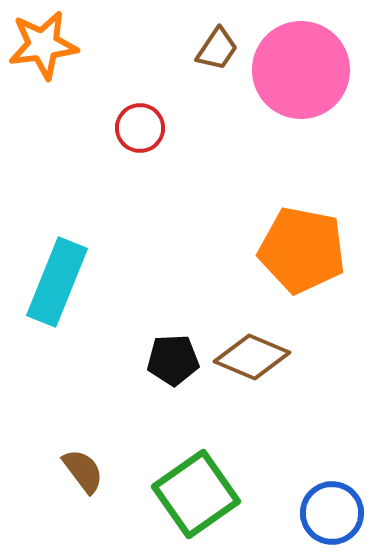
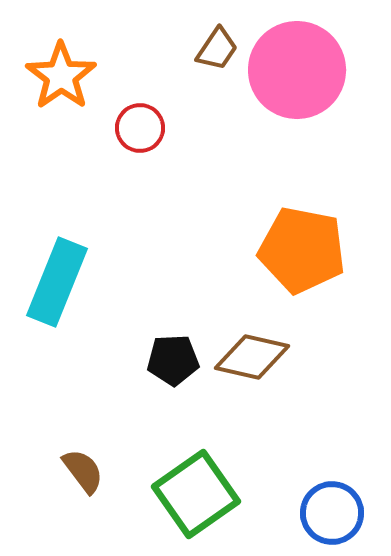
orange star: moved 18 px right, 31 px down; rotated 28 degrees counterclockwise
pink circle: moved 4 px left
brown diamond: rotated 10 degrees counterclockwise
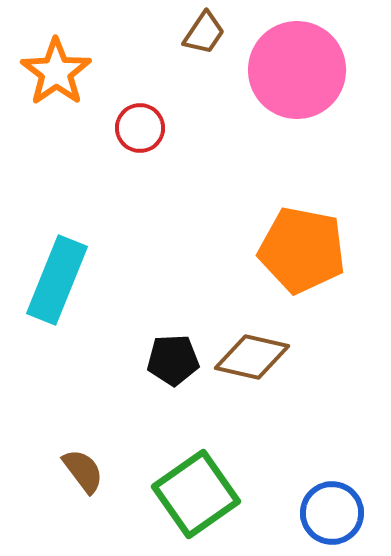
brown trapezoid: moved 13 px left, 16 px up
orange star: moved 5 px left, 4 px up
cyan rectangle: moved 2 px up
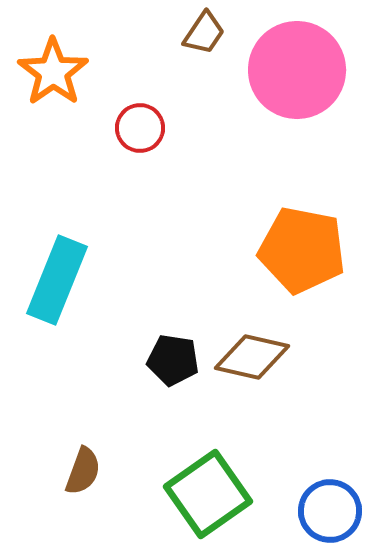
orange star: moved 3 px left
black pentagon: rotated 12 degrees clockwise
brown semicircle: rotated 57 degrees clockwise
green square: moved 12 px right
blue circle: moved 2 px left, 2 px up
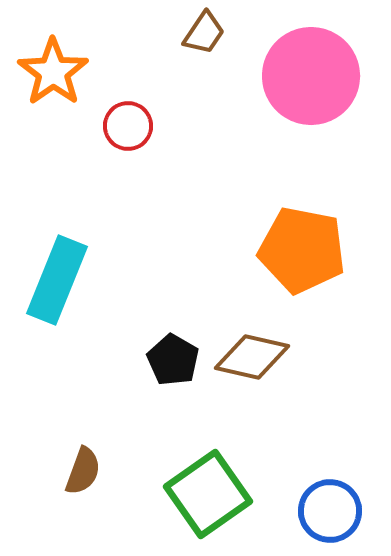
pink circle: moved 14 px right, 6 px down
red circle: moved 12 px left, 2 px up
black pentagon: rotated 21 degrees clockwise
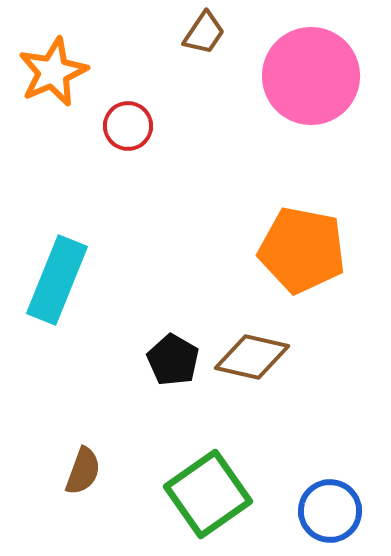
orange star: rotated 12 degrees clockwise
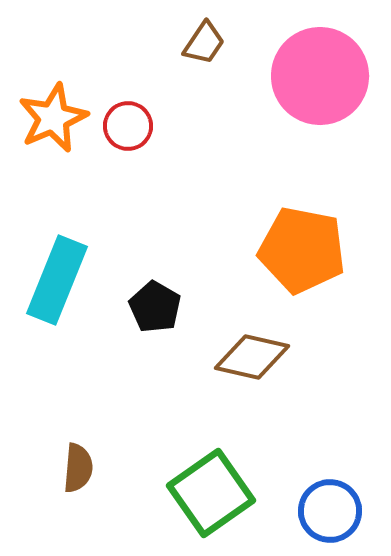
brown trapezoid: moved 10 px down
orange star: moved 46 px down
pink circle: moved 9 px right
black pentagon: moved 18 px left, 53 px up
brown semicircle: moved 5 px left, 3 px up; rotated 15 degrees counterclockwise
green square: moved 3 px right, 1 px up
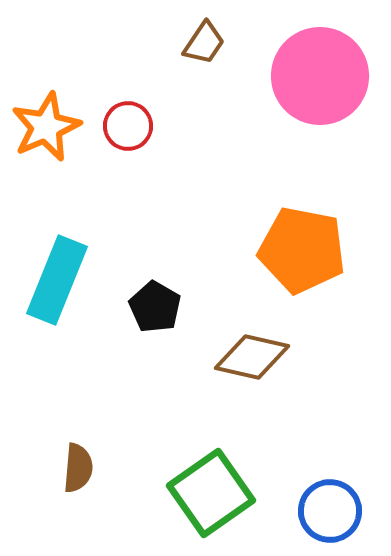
orange star: moved 7 px left, 9 px down
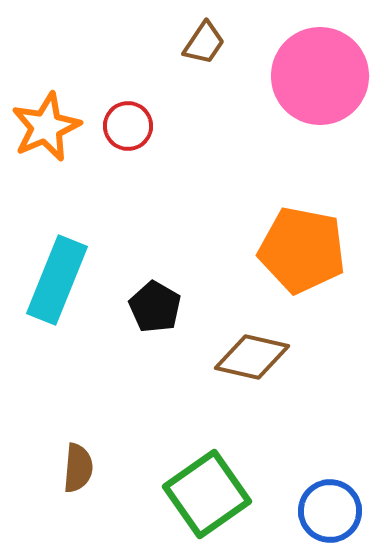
green square: moved 4 px left, 1 px down
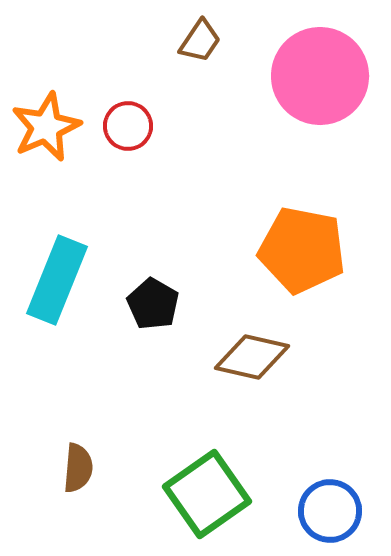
brown trapezoid: moved 4 px left, 2 px up
black pentagon: moved 2 px left, 3 px up
